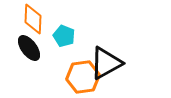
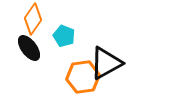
orange diamond: rotated 32 degrees clockwise
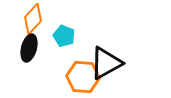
orange diamond: rotated 8 degrees clockwise
black ellipse: rotated 52 degrees clockwise
orange hexagon: rotated 12 degrees clockwise
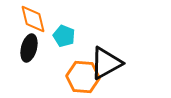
orange diamond: rotated 56 degrees counterclockwise
